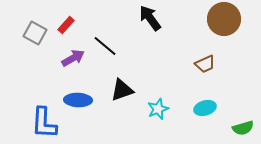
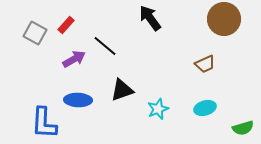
purple arrow: moved 1 px right, 1 px down
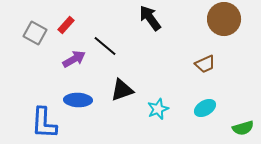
cyan ellipse: rotated 15 degrees counterclockwise
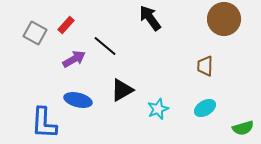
brown trapezoid: moved 2 px down; rotated 115 degrees clockwise
black triangle: rotated 10 degrees counterclockwise
blue ellipse: rotated 12 degrees clockwise
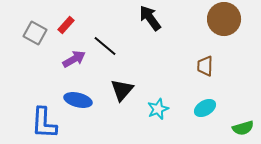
black triangle: rotated 20 degrees counterclockwise
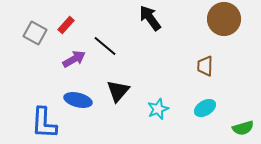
black triangle: moved 4 px left, 1 px down
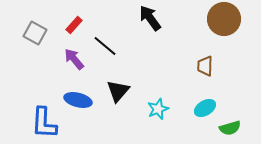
red rectangle: moved 8 px right
purple arrow: rotated 100 degrees counterclockwise
green semicircle: moved 13 px left
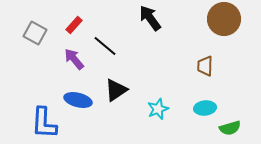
black triangle: moved 2 px left, 1 px up; rotated 15 degrees clockwise
cyan ellipse: rotated 25 degrees clockwise
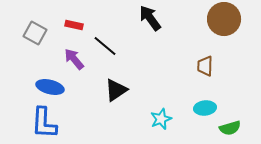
red rectangle: rotated 60 degrees clockwise
blue ellipse: moved 28 px left, 13 px up
cyan star: moved 3 px right, 10 px down
